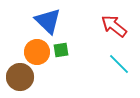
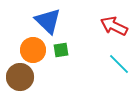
red arrow: rotated 12 degrees counterclockwise
orange circle: moved 4 px left, 2 px up
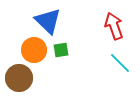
red arrow: rotated 44 degrees clockwise
orange circle: moved 1 px right
cyan line: moved 1 px right, 1 px up
brown circle: moved 1 px left, 1 px down
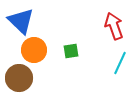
blue triangle: moved 27 px left
green square: moved 10 px right, 1 px down
cyan line: rotated 70 degrees clockwise
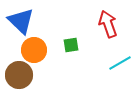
red arrow: moved 6 px left, 2 px up
green square: moved 6 px up
cyan line: rotated 35 degrees clockwise
brown circle: moved 3 px up
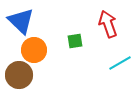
green square: moved 4 px right, 4 px up
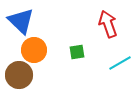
green square: moved 2 px right, 11 px down
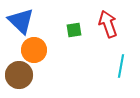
green square: moved 3 px left, 22 px up
cyan line: moved 1 px right, 3 px down; rotated 50 degrees counterclockwise
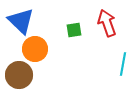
red arrow: moved 1 px left, 1 px up
orange circle: moved 1 px right, 1 px up
cyan line: moved 2 px right, 2 px up
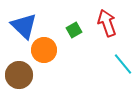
blue triangle: moved 3 px right, 5 px down
green square: rotated 21 degrees counterclockwise
orange circle: moved 9 px right, 1 px down
cyan line: rotated 50 degrees counterclockwise
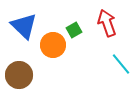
orange circle: moved 9 px right, 5 px up
cyan line: moved 2 px left
